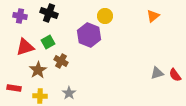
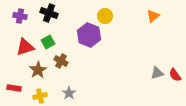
yellow cross: rotated 16 degrees counterclockwise
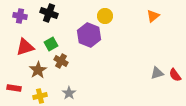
green square: moved 3 px right, 2 px down
